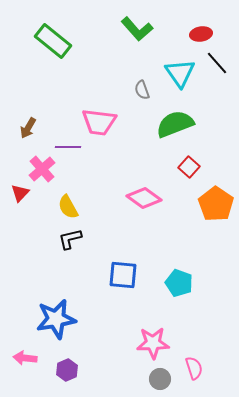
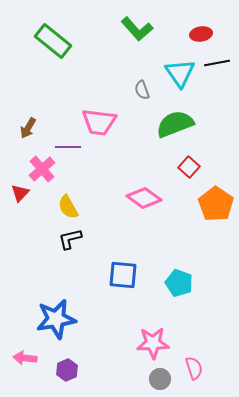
black line: rotated 60 degrees counterclockwise
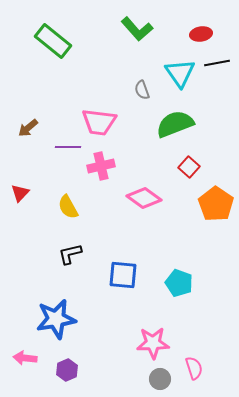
brown arrow: rotated 20 degrees clockwise
pink cross: moved 59 px right, 3 px up; rotated 28 degrees clockwise
black L-shape: moved 15 px down
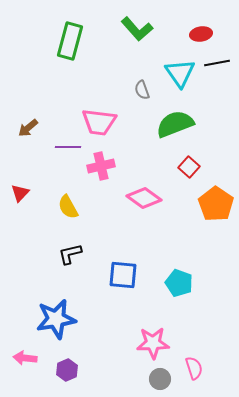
green rectangle: moved 17 px right; rotated 66 degrees clockwise
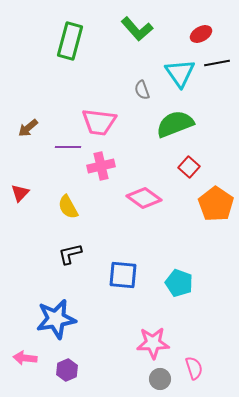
red ellipse: rotated 20 degrees counterclockwise
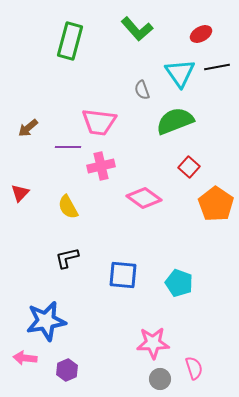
black line: moved 4 px down
green semicircle: moved 3 px up
black L-shape: moved 3 px left, 4 px down
blue star: moved 10 px left, 2 px down
